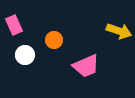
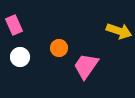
orange circle: moved 5 px right, 8 px down
white circle: moved 5 px left, 2 px down
pink trapezoid: rotated 148 degrees clockwise
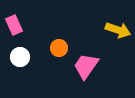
yellow arrow: moved 1 px left, 1 px up
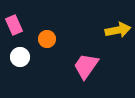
yellow arrow: rotated 30 degrees counterclockwise
orange circle: moved 12 px left, 9 px up
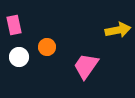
pink rectangle: rotated 12 degrees clockwise
orange circle: moved 8 px down
white circle: moved 1 px left
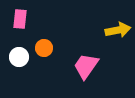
pink rectangle: moved 6 px right, 6 px up; rotated 18 degrees clockwise
orange circle: moved 3 px left, 1 px down
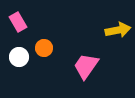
pink rectangle: moved 2 px left, 3 px down; rotated 36 degrees counterclockwise
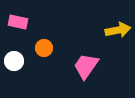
pink rectangle: rotated 48 degrees counterclockwise
white circle: moved 5 px left, 4 px down
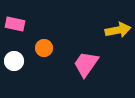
pink rectangle: moved 3 px left, 2 px down
pink trapezoid: moved 2 px up
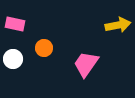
yellow arrow: moved 5 px up
white circle: moved 1 px left, 2 px up
